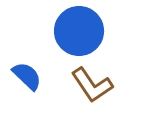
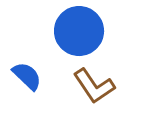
brown L-shape: moved 2 px right, 1 px down
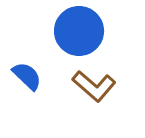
brown L-shape: rotated 15 degrees counterclockwise
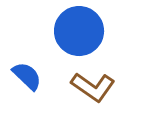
brown L-shape: moved 1 px left, 1 px down; rotated 6 degrees counterclockwise
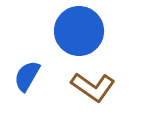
blue semicircle: rotated 104 degrees counterclockwise
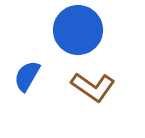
blue circle: moved 1 px left, 1 px up
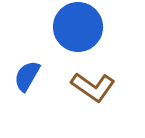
blue circle: moved 3 px up
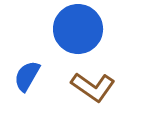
blue circle: moved 2 px down
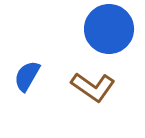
blue circle: moved 31 px right
